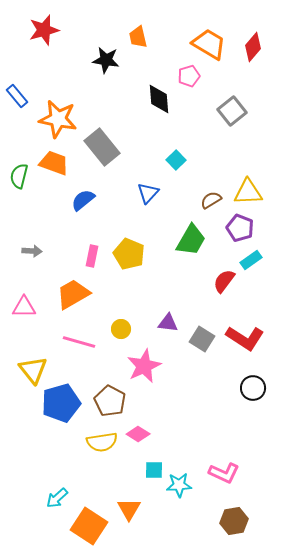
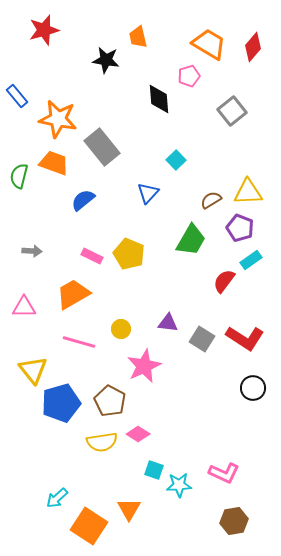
pink rectangle at (92, 256): rotated 75 degrees counterclockwise
cyan square at (154, 470): rotated 18 degrees clockwise
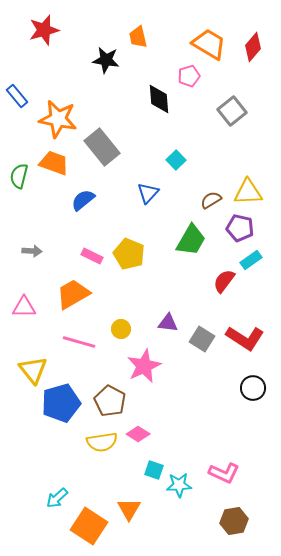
purple pentagon at (240, 228): rotated 8 degrees counterclockwise
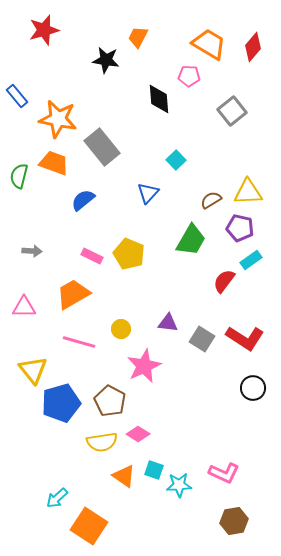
orange trapezoid at (138, 37): rotated 40 degrees clockwise
pink pentagon at (189, 76): rotated 20 degrees clockwise
orange triangle at (129, 509): moved 5 px left, 33 px up; rotated 25 degrees counterclockwise
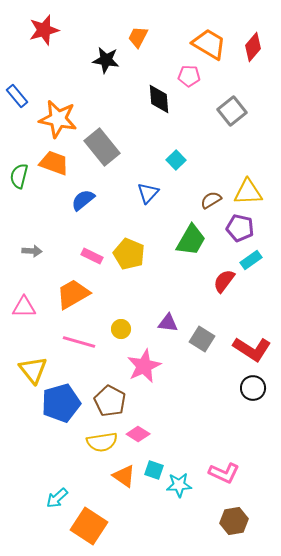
red L-shape at (245, 338): moved 7 px right, 11 px down
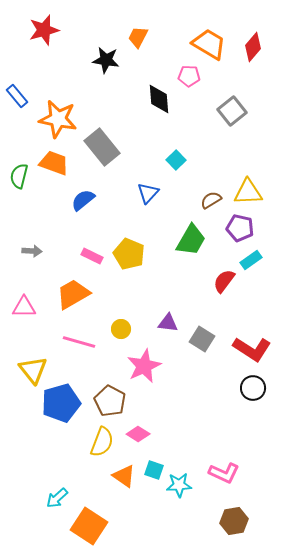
yellow semicircle at (102, 442): rotated 60 degrees counterclockwise
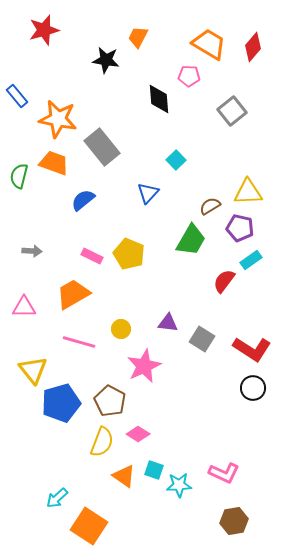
brown semicircle at (211, 200): moved 1 px left, 6 px down
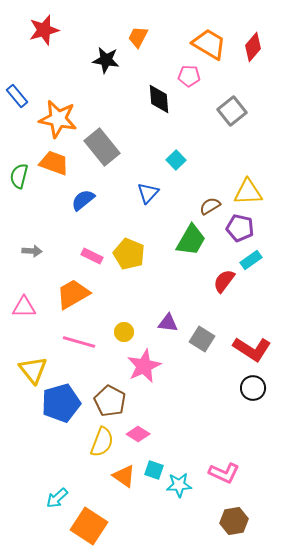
yellow circle at (121, 329): moved 3 px right, 3 px down
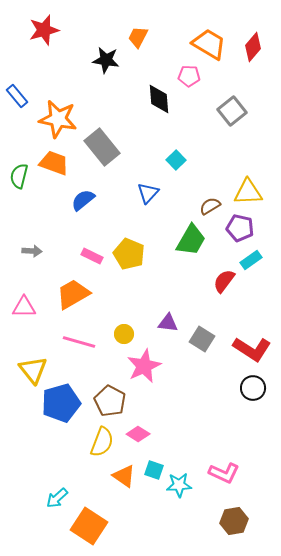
yellow circle at (124, 332): moved 2 px down
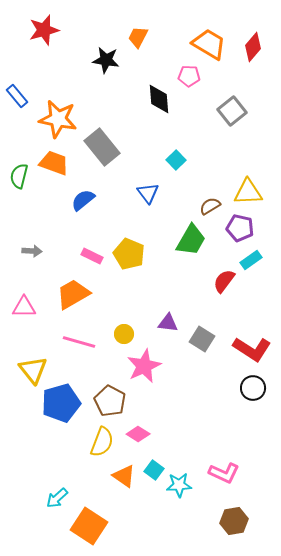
blue triangle at (148, 193): rotated 20 degrees counterclockwise
cyan square at (154, 470): rotated 18 degrees clockwise
